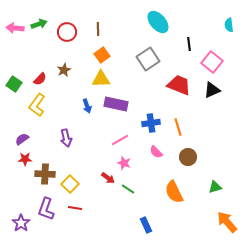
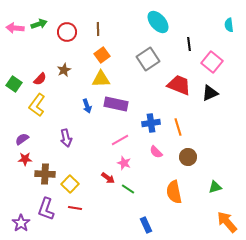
black triangle: moved 2 px left, 3 px down
orange semicircle: rotated 15 degrees clockwise
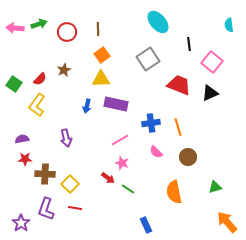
blue arrow: rotated 32 degrees clockwise
purple semicircle: rotated 24 degrees clockwise
pink star: moved 2 px left
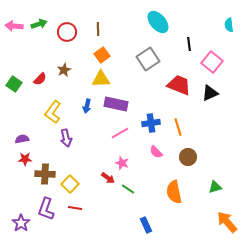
pink arrow: moved 1 px left, 2 px up
yellow L-shape: moved 16 px right, 7 px down
pink line: moved 7 px up
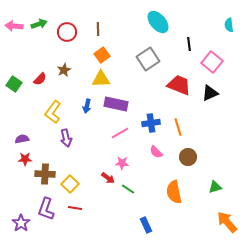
pink star: rotated 16 degrees counterclockwise
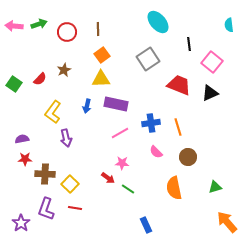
orange semicircle: moved 4 px up
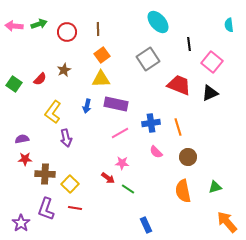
orange semicircle: moved 9 px right, 3 px down
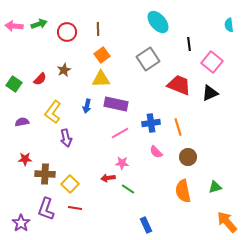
purple semicircle: moved 17 px up
red arrow: rotated 136 degrees clockwise
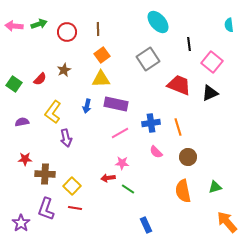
yellow square: moved 2 px right, 2 px down
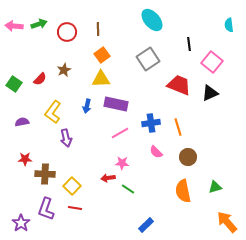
cyan ellipse: moved 6 px left, 2 px up
blue rectangle: rotated 70 degrees clockwise
